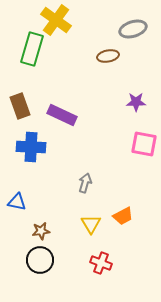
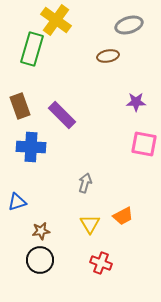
gray ellipse: moved 4 px left, 4 px up
purple rectangle: rotated 20 degrees clockwise
blue triangle: rotated 30 degrees counterclockwise
yellow triangle: moved 1 px left
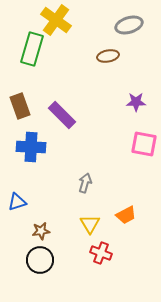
orange trapezoid: moved 3 px right, 1 px up
red cross: moved 10 px up
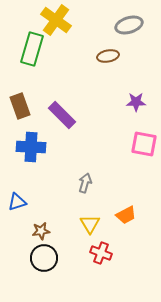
black circle: moved 4 px right, 2 px up
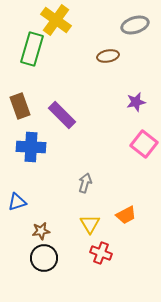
gray ellipse: moved 6 px right
purple star: rotated 12 degrees counterclockwise
pink square: rotated 28 degrees clockwise
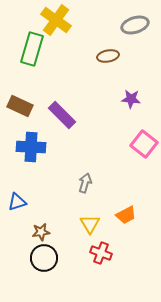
purple star: moved 5 px left, 3 px up; rotated 18 degrees clockwise
brown rectangle: rotated 45 degrees counterclockwise
brown star: moved 1 px down
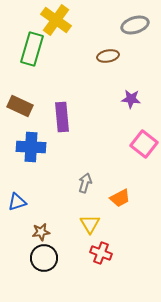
purple rectangle: moved 2 px down; rotated 40 degrees clockwise
orange trapezoid: moved 6 px left, 17 px up
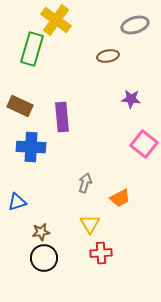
red cross: rotated 25 degrees counterclockwise
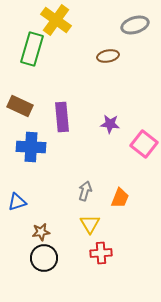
purple star: moved 21 px left, 25 px down
gray arrow: moved 8 px down
orange trapezoid: rotated 40 degrees counterclockwise
